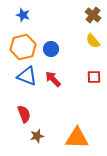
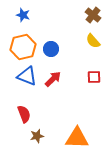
red arrow: rotated 90 degrees clockwise
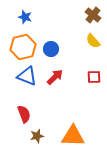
blue star: moved 2 px right, 2 px down
red arrow: moved 2 px right, 2 px up
orange triangle: moved 4 px left, 2 px up
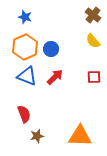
orange hexagon: moved 2 px right; rotated 10 degrees counterclockwise
orange triangle: moved 7 px right
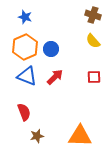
brown cross: rotated 21 degrees counterclockwise
red semicircle: moved 2 px up
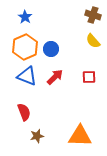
blue star: rotated 16 degrees clockwise
red square: moved 5 px left
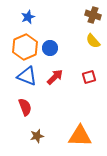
blue star: moved 3 px right; rotated 16 degrees clockwise
blue circle: moved 1 px left, 1 px up
red square: rotated 16 degrees counterclockwise
red semicircle: moved 1 px right, 5 px up
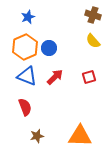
blue circle: moved 1 px left
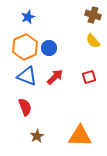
brown star: rotated 16 degrees counterclockwise
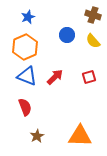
blue circle: moved 18 px right, 13 px up
